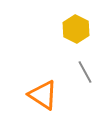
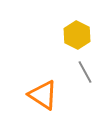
yellow hexagon: moved 1 px right, 6 px down
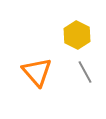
orange triangle: moved 6 px left, 23 px up; rotated 16 degrees clockwise
